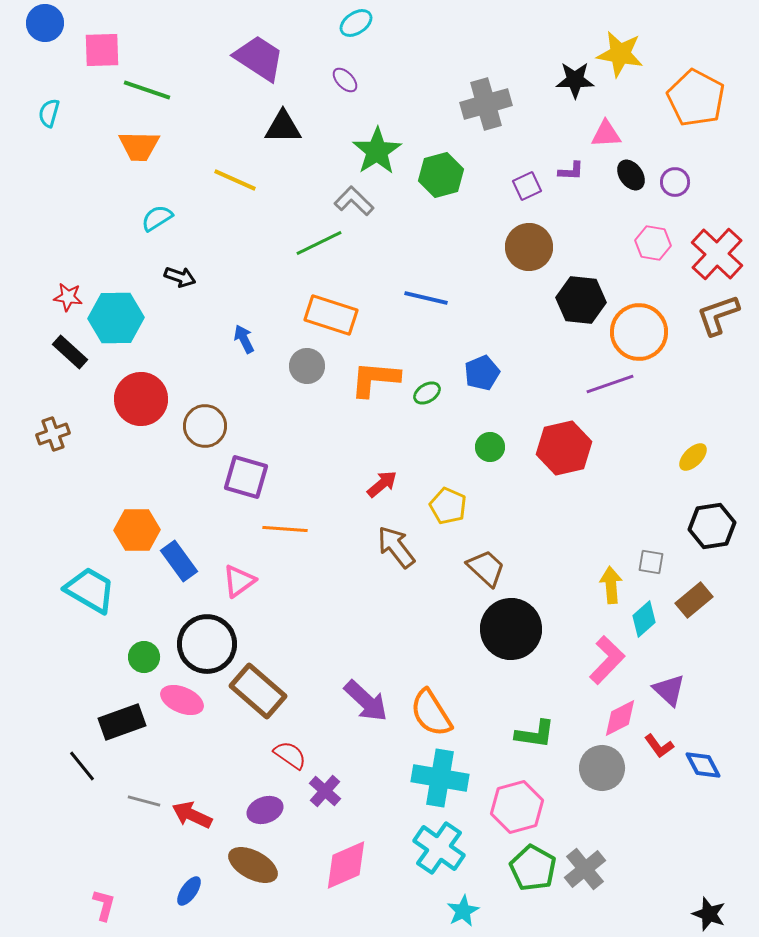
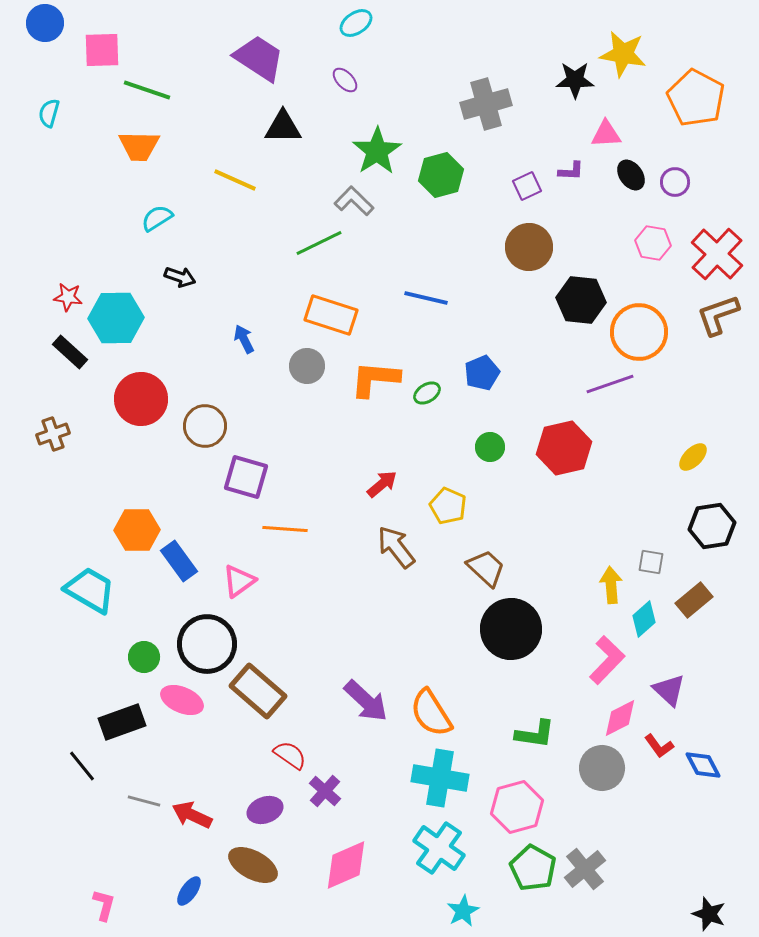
yellow star at (620, 54): moved 3 px right
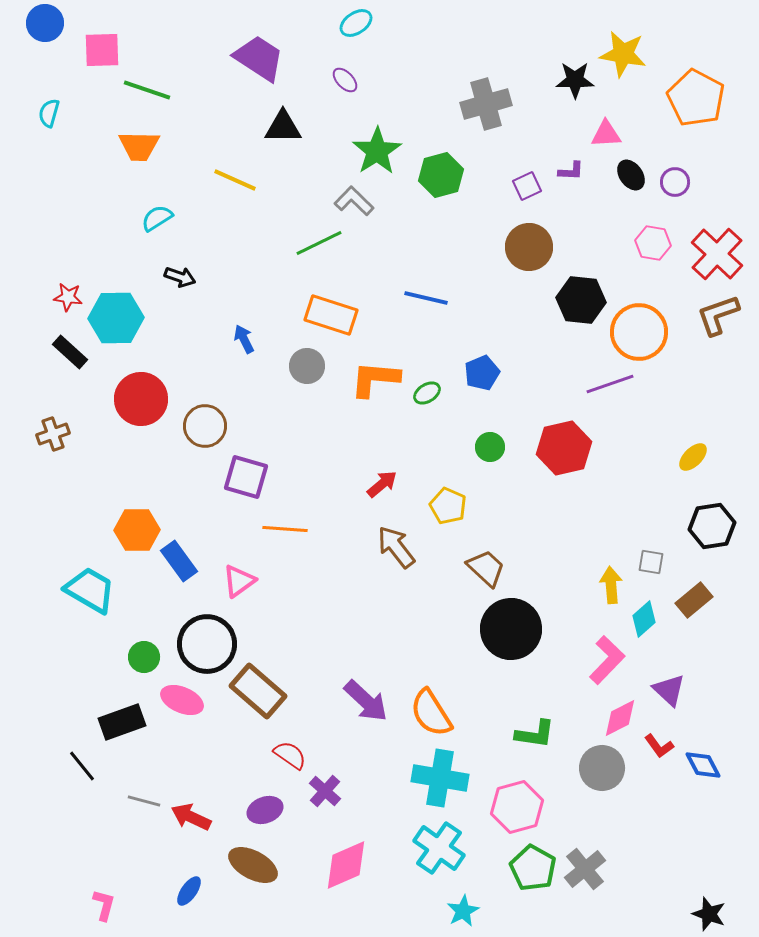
red arrow at (192, 815): moved 1 px left, 2 px down
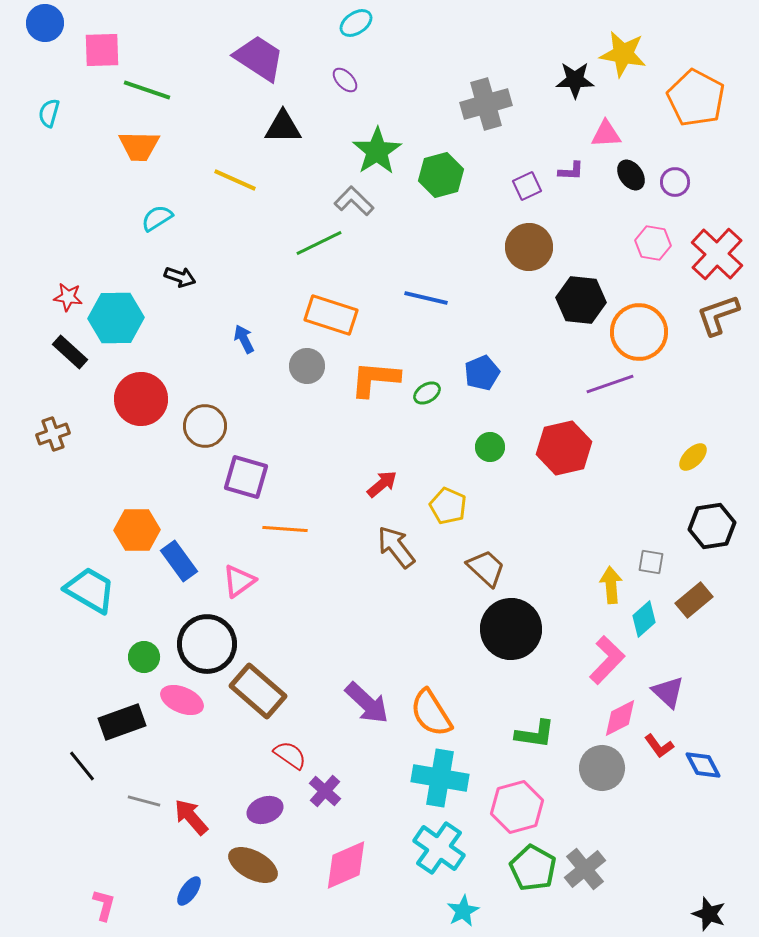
purple triangle at (669, 690): moved 1 px left, 2 px down
purple arrow at (366, 701): moved 1 px right, 2 px down
red arrow at (191, 817): rotated 24 degrees clockwise
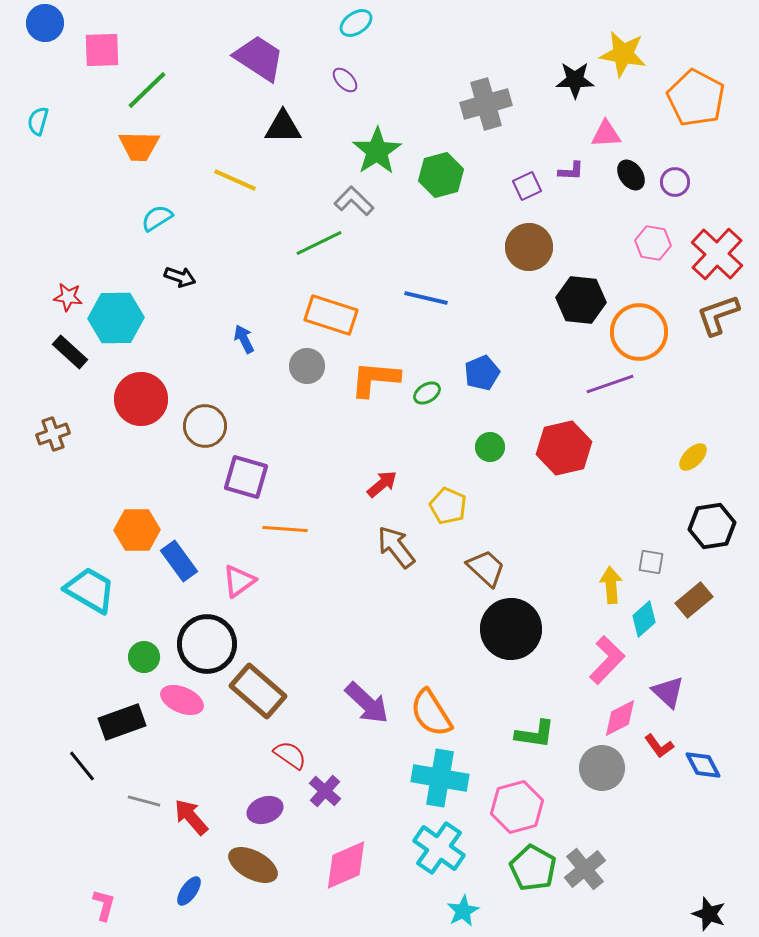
green line at (147, 90): rotated 63 degrees counterclockwise
cyan semicircle at (49, 113): moved 11 px left, 8 px down
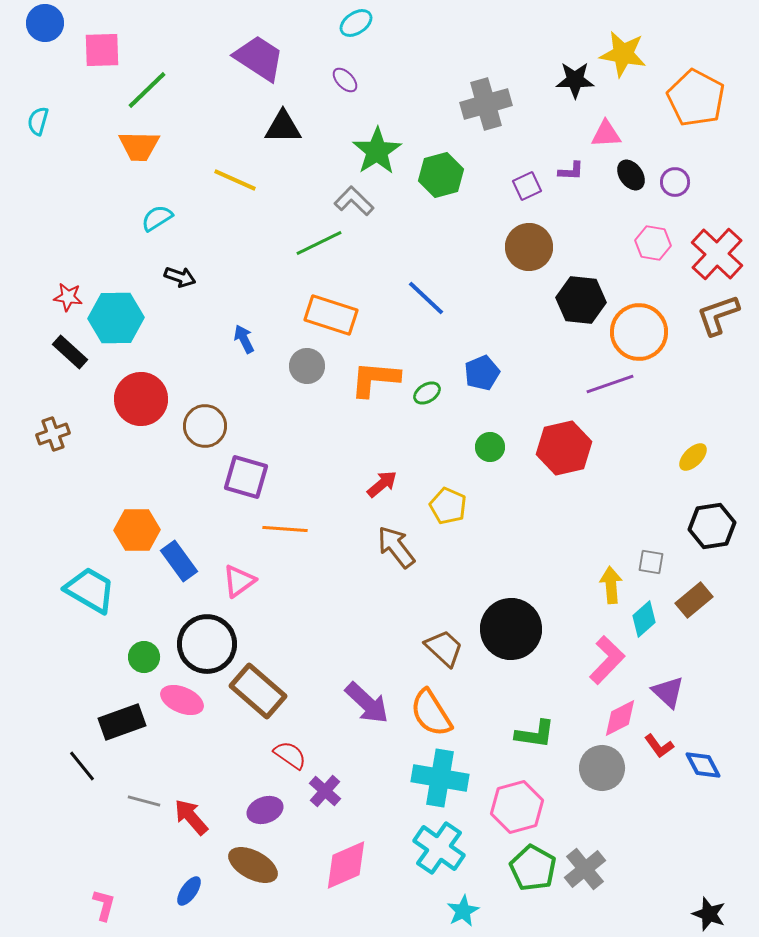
blue line at (426, 298): rotated 30 degrees clockwise
brown trapezoid at (486, 568): moved 42 px left, 80 px down
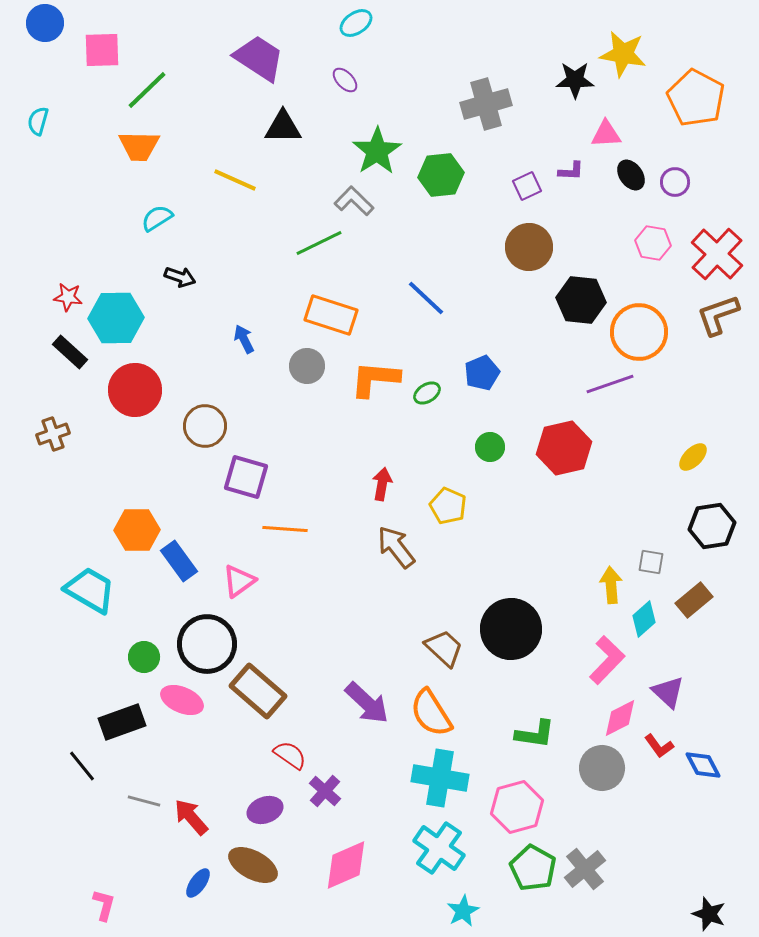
green hexagon at (441, 175): rotated 9 degrees clockwise
red circle at (141, 399): moved 6 px left, 9 px up
red arrow at (382, 484): rotated 40 degrees counterclockwise
blue ellipse at (189, 891): moved 9 px right, 8 px up
